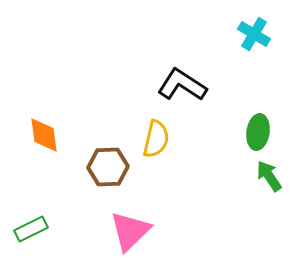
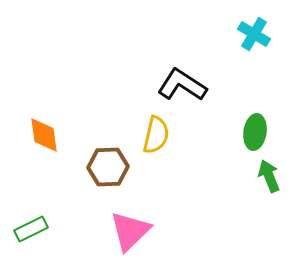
green ellipse: moved 3 px left
yellow semicircle: moved 4 px up
green arrow: rotated 12 degrees clockwise
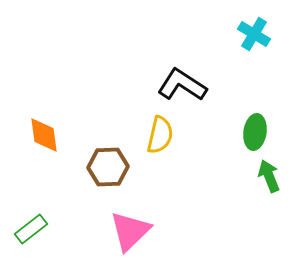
yellow semicircle: moved 4 px right
green rectangle: rotated 12 degrees counterclockwise
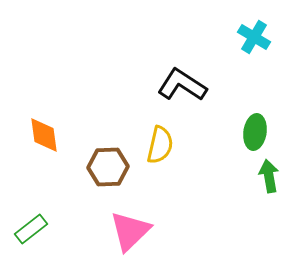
cyan cross: moved 3 px down
yellow semicircle: moved 10 px down
green arrow: rotated 12 degrees clockwise
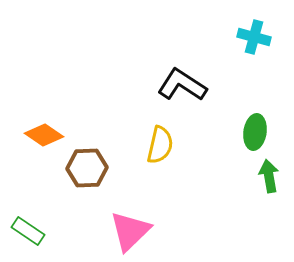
cyan cross: rotated 16 degrees counterclockwise
orange diamond: rotated 48 degrees counterclockwise
brown hexagon: moved 21 px left, 1 px down
green rectangle: moved 3 px left, 2 px down; rotated 72 degrees clockwise
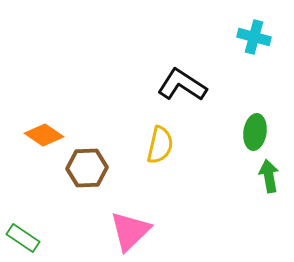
green rectangle: moved 5 px left, 7 px down
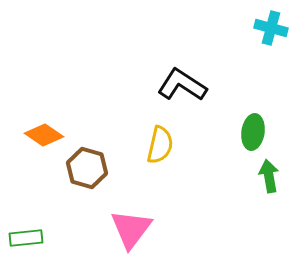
cyan cross: moved 17 px right, 9 px up
green ellipse: moved 2 px left
brown hexagon: rotated 18 degrees clockwise
pink triangle: moved 1 px right, 2 px up; rotated 9 degrees counterclockwise
green rectangle: moved 3 px right; rotated 40 degrees counterclockwise
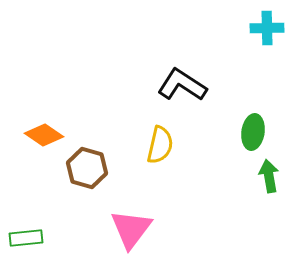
cyan cross: moved 4 px left; rotated 16 degrees counterclockwise
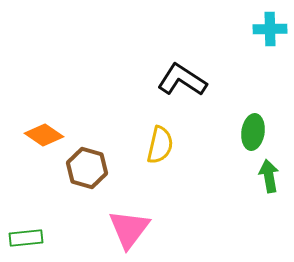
cyan cross: moved 3 px right, 1 px down
black L-shape: moved 5 px up
pink triangle: moved 2 px left
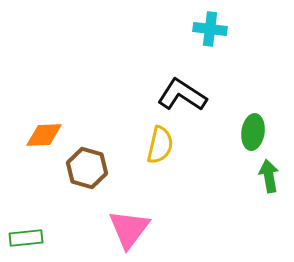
cyan cross: moved 60 px left; rotated 8 degrees clockwise
black L-shape: moved 15 px down
orange diamond: rotated 36 degrees counterclockwise
